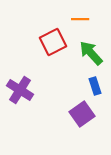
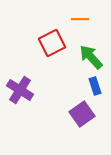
red square: moved 1 px left, 1 px down
green arrow: moved 4 px down
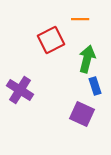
red square: moved 1 px left, 3 px up
green arrow: moved 4 px left, 2 px down; rotated 56 degrees clockwise
purple square: rotated 30 degrees counterclockwise
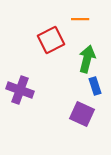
purple cross: rotated 12 degrees counterclockwise
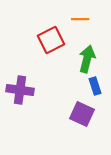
purple cross: rotated 12 degrees counterclockwise
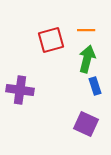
orange line: moved 6 px right, 11 px down
red square: rotated 12 degrees clockwise
purple square: moved 4 px right, 10 px down
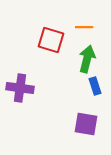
orange line: moved 2 px left, 3 px up
red square: rotated 32 degrees clockwise
purple cross: moved 2 px up
purple square: rotated 15 degrees counterclockwise
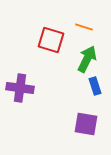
orange line: rotated 18 degrees clockwise
green arrow: rotated 12 degrees clockwise
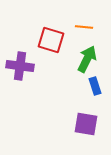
orange line: rotated 12 degrees counterclockwise
purple cross: moved 22 px up
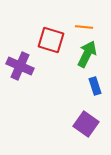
green arrow: moved 5 px up
purple cross: rotated 16 degrees clockwise
purple square: rotated 25 degrees clockwise
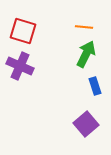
red square: moved 28 px left, 9 px up
green arrow: moved 1 px left
purple square: rotated 15 degrees clockwise
